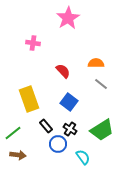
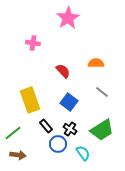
gray line: moved 1 px right, 8 px down
yellow rectangle: moved 1 px right, 1 px down
cyan semicircle: moved 4 px up
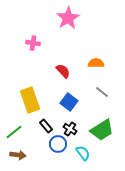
green line: moved 1 px right, 1 px up
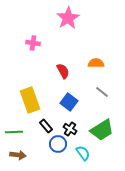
red semicircle: rotated 14 degrees clockwise
green line: rotated 36 degrees clockwise
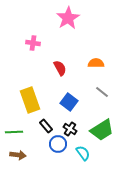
red semicircle: moved 3 px left, 3 px up
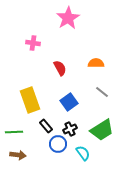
blue square: rotated 18 degrees clockwise
black cross: rotated 32 degrees clockwise
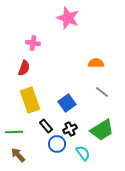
pink star: rotated 20 degrees counterclockwise
red semicircle: moved 36 px left; rotated 49 degrees clockwise
blue square: moved 2 px left, 1 px down
blue circle: moved 1 px left
brown arrow: rotated 140 degrees counterclockwise
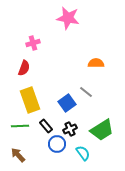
pink star: rotated 10 degrees counterclockwise
pink cross: rotated 24 degrees counterclockwise
gray line: moved 16 px left
green line: moved 6 px right, 6 px up
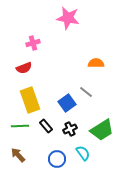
red semicircle: rotated 49 degrees clockwise
blue circle: moved 15 px down
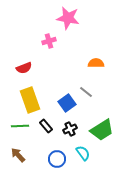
pink cross: moved 16 px right, 2 px up
